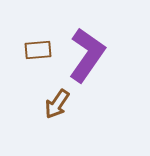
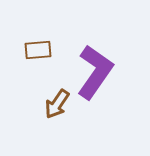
purple L-shape: moved 8 px right, 17 px down
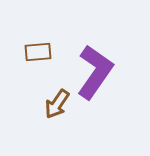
brown rectangle: moved 2 px down
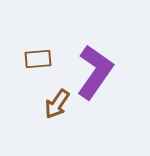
brown rectangle: moved 7 px down
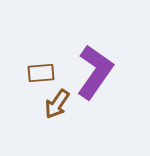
brown rectangle: moved 3 px right, 14 px down
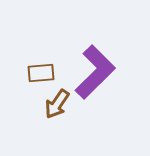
purple L-shape: rotated 10 degrees clockwise
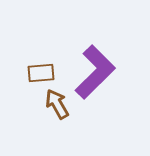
brown arrow: rotated 116 degrees clockwise
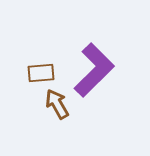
purple L-shape: moved 1 px left, 2 px up
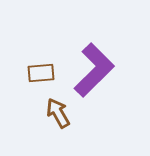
brown arrow: moved 1 px right, 9 px down
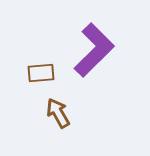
purple L-shape: moved 20 px up
